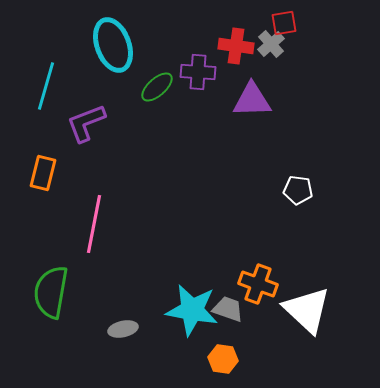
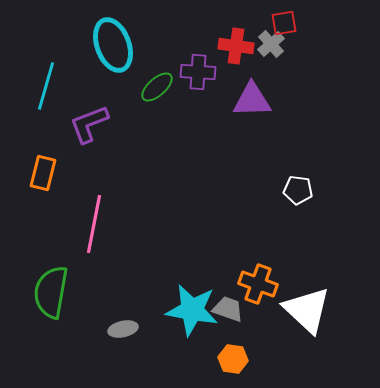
purple L-shape: moved 3 px right, 1 px down
orange hexagon: moved 10 px right
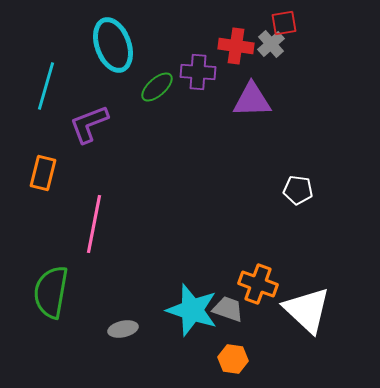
cyan star: rotated 8 degrees clockwise
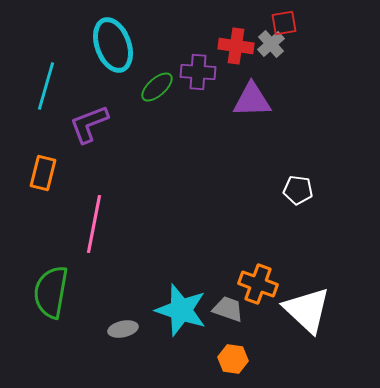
cyan star: moved 11 px left
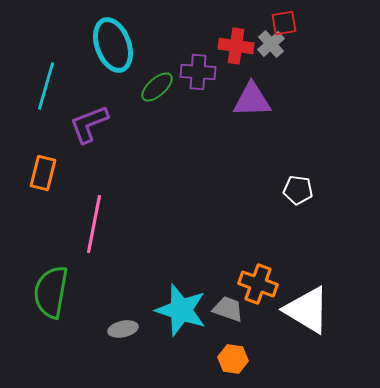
white triangle: rotated 12 degrees counterclockwise
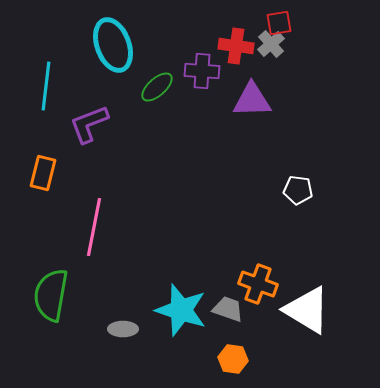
red square: moved 5 px left
purple cross: moved 4 px right, 1 px up
cyan line: rotated 9 degrees counterclockwise
pink line: moved 3 px down
green semicircle: moved 3 px down
gray ellipse: rotated 12 degrees clockwise
